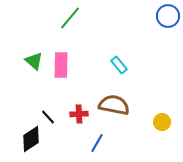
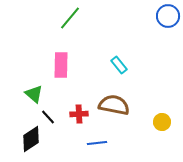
green triangle: moved 33 px down
blue line: rotated 54 degrees clockwise
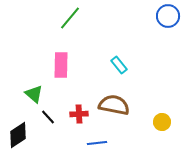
black diamond: moved 13 px left, 4 px up
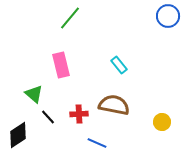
pink rectangle: rotated 15 degrees counterclockwise
blue line: rotated 30 degrees clockwise
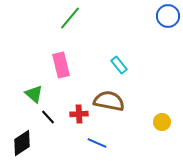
brown semicircle: moved 5 px left, 4 px up
black diamond: moved 4 px right, 8 px down
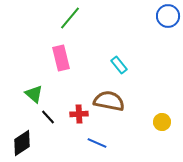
pink rectangle: moved 7 px up
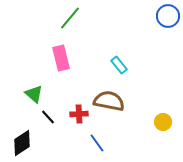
yellow circle: moved 1 px right
blue line: rotated 30 degrees clockwise
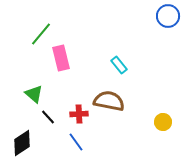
green line: moved 29 px left, 16 px down
blue line: moved 21 px left, 1 px up
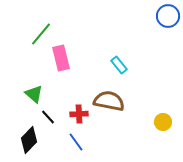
black diamond: moved 7 px right, 3 px up; rotated 12 degrees counterclockwise
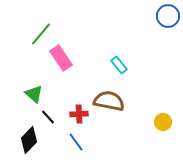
pink rectangle: rotated 20 degrees counterclockwise
